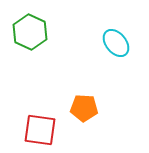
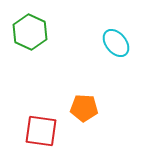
red square: moved 1 px right, 1 px down
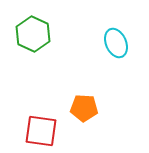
green hexagon: moved 3 px right, 2 px down
cyan ellipse: rotated 16 degrees clockwise
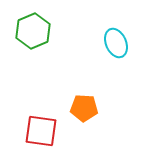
green hexagon: moved 3 px up; rotated 12 degrees clockwise
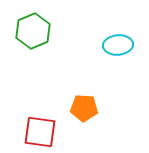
cyan ellipse: moved 2 px right, 2 px down; rotated 72 degrees counterclockwise
red square: moved 1 px left, 1 px down
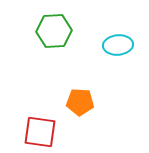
green hexagon: moved 21 px right; rotated 20 degrees clockwise
orange pentagon: moved 4 px left, 6 px up
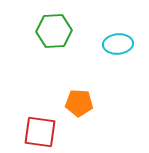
cyan ellipse: moved 1 px up
orange pentagon: moved 1 px left, 1 px down
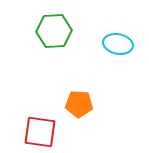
cyan ellipse: rotated 16 degrees clockwise
orange pentagon: moved 1 px down
